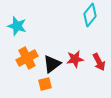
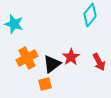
cyan star: moved 3 px left, 2 px up
red star: moved 4 px left, 2 px up; rotated 24 degrees counterclockwise
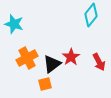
cyan diamond: moved 1 px right
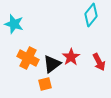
orange cross: moved 1 px right; rotated 35 degrees counterclockwise
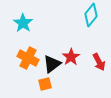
cyan star: moved 9 px right, 1 px up; rotated 18 degrees clockwise
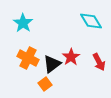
cyan diamond: moved 6 px down; rotated 70 degrees counterclockwise
orange square: rotated 24 degrees counterclockwise
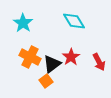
cyan diamond: moved 17 px left
orange cross: moved 2 px right, 1 px up
orange square: moved 1 px right, 3 px up
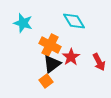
cyan star: rotated 18 degrees counterclockwise
orange cross: moved 20 px right, 12 px up
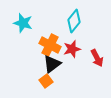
cyan diamond: rotated 70 degrees clockwise
red star: moved 1 px right, 8 px up; rotated 18 degrees clockwise
red arrow: moved 2 px left, 4 px up
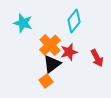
orange cross: rotated 20 degrees clockwise
red star: moved 3 px left, 3 px down
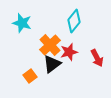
cyan star: moved 1 px left
orange square: moved 16 px left, 5 px up
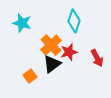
cyan diamond: rotated 20 degrees counterclockwise
orange cross: moved 1 px right
